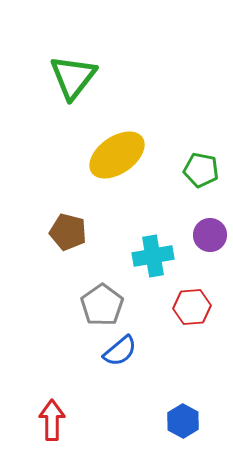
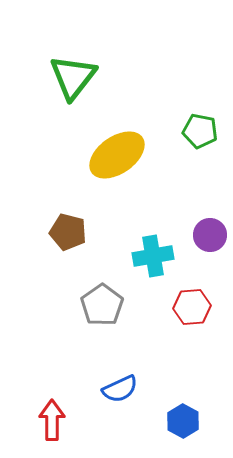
green pentagon: moved 1 px left, 39 px up
blue semicircle: moved 38 px down; rotated 15 degrees clockwise
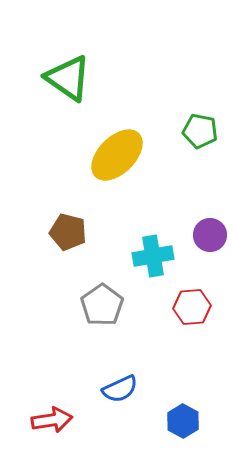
green triangle: moved 5 px left, 1 px down; rotated 33 degrees counterclockwise
yellow ellipse: rotated 10 degrees counterclockwise
red arrow: rotated 81 degrees clockwise
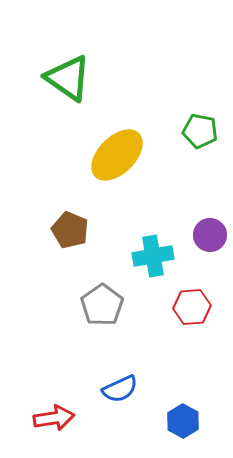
brown pentagon: moved 2 px right, 2 px up; rotated 9 degrees clockwise
red arrow: moved 2 px right, 2 px up
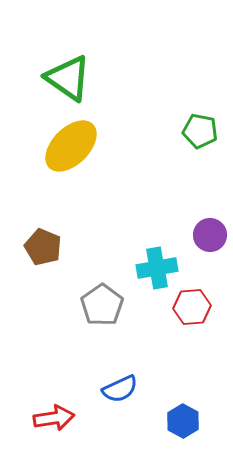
yellow ellipse: moved 46 px left, 9 px up
brown pentagon: moved 27 px left, 17 px down
cyan cross: moved 4 px right, 12 px down
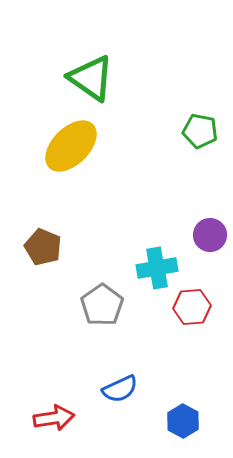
green triangle: moved 23 px right
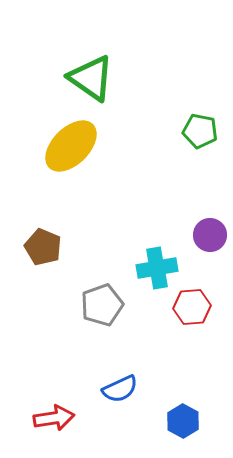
gray pentagon: rotated 15 degrees clockwise
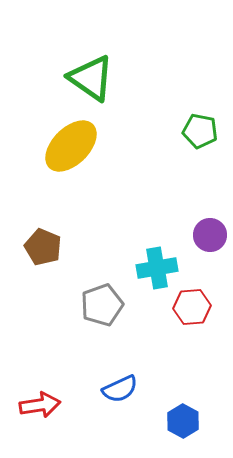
red arrow: moved 14 px left, 13 px up
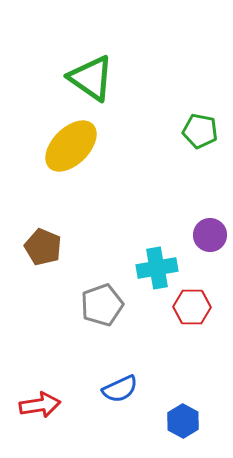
red hexagon: rotated 6 degrees clockwise
